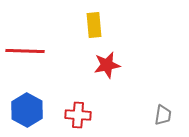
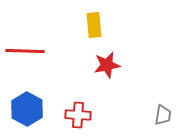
blue hexagon: moved 1 px up
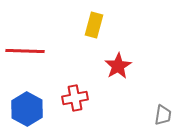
yellow rectangle: rotated 20 degrees clockwise
red star: moved 11 px right, 1 px down; rotated 20 degrees counterclockwise
red cross: moved 3 px left, 17 px up; rotated 15 degrees counterclockwise
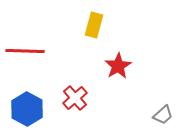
red cross: rotated 30 degrees counterclockwise
gray trapezoid: rotated 40 degrees clockwise
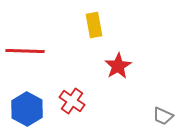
yellow rectangle: rotated 25 degrees counterclockwise
red cross: moved 3 px left, 3 px down; rotated 15 degrees counterclockwise
gray trapezoid: moved 1 px down; rotated 65 degrees clockwise
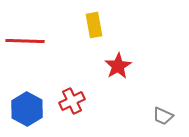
red line: moved 10 px up
red cross: rotated 30 degrees clockwise
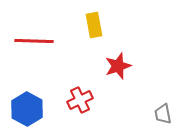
red line: moved 9 px right
red star: rotated 12 degrees clockwise
red cross: moved 8 px right, 1 px up
gray trapezoid: moved 2 px up; rotated 55 degrees clockwise
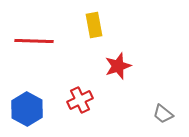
gray trapezoid: rotated 40 degrees counterclockwise
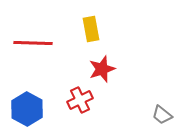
yellow rectangle: moved 3 px left, 4 px down
red line: moved 1 px left, 2 px down
red star: moved 16 px left, 3 px down
gray trapezoid: moved 1 px left, 1 px down
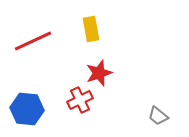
red line: moved 2 px up; rotated 27 degrees counterclockwise
red star: moved 3 px left, 4 px down
blue hexagon: rotated 24 degrees counterclockwise
gray trapezoid: moved 4 px left, 1 px down
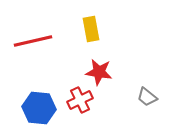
red line: rotated 12 degrees clockwise
red star: moved 1 px up; rotated 28 degrees clockwise
blue hexagon: moved 12 px right, 1 px up
gray trapezoid: moved 11 px left, 19 px up
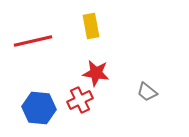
yellow rectangle: moved 3 px up
red star: moved 3 px left, 1 px down
gray trapezoid: moved 5 px up
